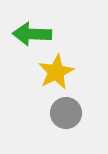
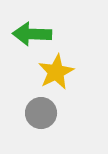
gray circle: moved 25 px left
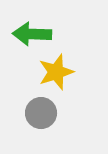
yellow star: rotated 9 degrees clockwise
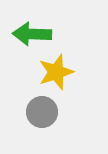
gray circle: moved 1 px right, 1 px up
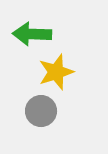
gray circle: moved 1 px left, 1 px up
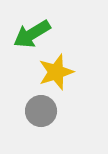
green arrow: rotated 33 degrees counterclockwise
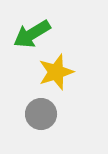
gray circle: moved 3 px down
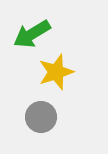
gray circle: moved 3 px down
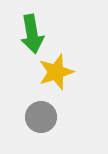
green arrow: rotated 69 degrees counterclockwise
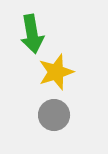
gray circle: moved 13 px right, 2 px up
